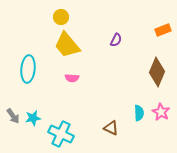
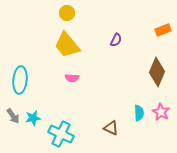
yellow circle: moved 6 px right, 4 px up
cyan ellipse: moved 8 px left, 11 px down
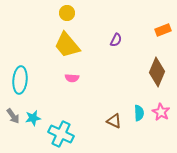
brown triangle: moved 3 px right, 7 px up
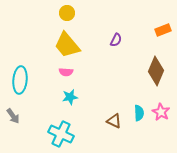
brown diamond: moved 1 px left, 1 px up
pink semicircle: moved 6 px left, 6 px up
cyan star: moved 37 px right, 21 px up
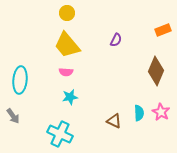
cyan cross: moved 1 px left
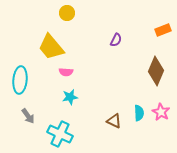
yellow trapezoid: moved 16 px left, 2 px down
gray arrow: moved 15 px right
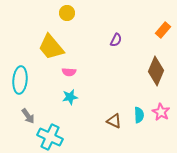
orange rectangle: rotated 28 degrees counterclockwise
pink semicircle: moved 3 px right
cyan semicircle: moved 2 px down
cyan cross: moved 10 px left, 3 px down
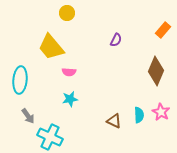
cyan star: moved 2 px down
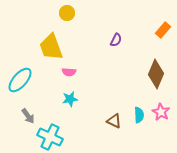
yellow trapezoid: rotated 20 degrees clockwise
brown diamond: moved 3 px down
cyan ellipse: rotated 36 degrees clockwise
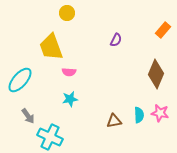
pink star: moved 1 px left, 1 px down; rotated 18 degrees counterclockwise
brown triangle: rotated 35 degrees counterclockwise
